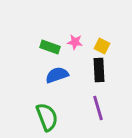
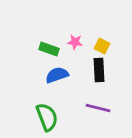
green rectangle: moved 1 px left, 2 px down
purple line: rotated 60 degrees counterclockwise
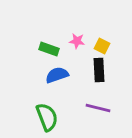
pink star: moved 2 px right, 1 px up
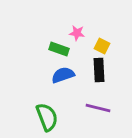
pink star: moved 8 px up
green rectangle: moved 10 px right
blue semicircle: moved 6 px right
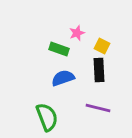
pink star: rotated 28 degrees counterclockwise
blue semicircle: moved 3 px down
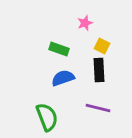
pink star: moved 8 px right, 10 px up
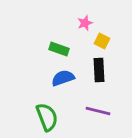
yellow square: moved 5 px up
purple line: moved 3 px down
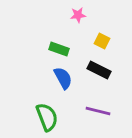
pink star: moved 7 px left, 8 px up; rotated 14 degrees clockwise
black rectangle: rotated 60 degrees counterclockwise
blue semicircle: rotated 80 degrees clockwise
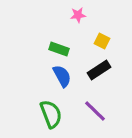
black rectangle: rotated 60 degrees counterclockwise
blue semicircle: moved 1 px left, 2 px up
purple line: moved 3 px left; rotated 30 degrees clockwise
green semicircle: moved 4 px right, 3 px up
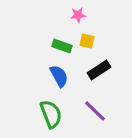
yellow square: moved 15 px left; rotated 14 degrees counterclockwise
green rectangle: moved 3 px right, 3 px up
blue semicircle: moved 3 px left
